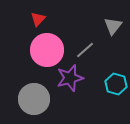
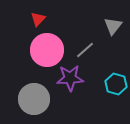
purple star: rotated 12 degrees clockwise
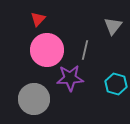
gray line: rotated 36 degrees counterclockwise
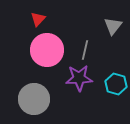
purple star: moved 9 px right
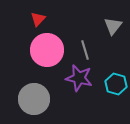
gray line: rotated 30 degrees counterclockwise
purple star: rotated 16 degrees clockwise
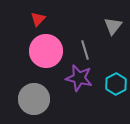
pink circle: moved 1 px left, 1 px down
cyan hexagon: rotated 15 degrees clockwise
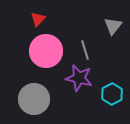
cyan hexagon: moved 4 px left, 10 px down
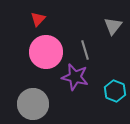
pink circle: moved 1 px down
purple star: moved 4 px left, 1 px up
cyan hexagon: moved 3 px right, 3 px up; rotated 10 degrees counterclockwise
gray circle: moved 1 px left, 5 px down
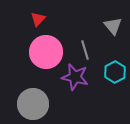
gray triangle: rotated 18 degrees counterclockwise
cyan hexagon: moved 19 px up; rotated 10 degrees clockwise
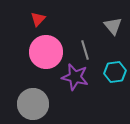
cyan hexagon: rotated 20 degrees clockwise
